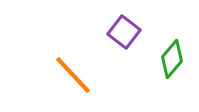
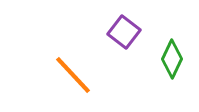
green diamond: rotated 15 degrees counterclockwise
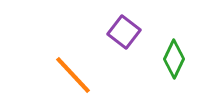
green diamond: moved 2 px right
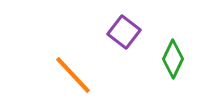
green diamond: moved 1 px left
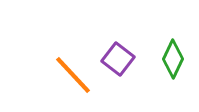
purple square: moved 6 px left, 27 px down
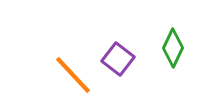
green diamond: moved 11 px up
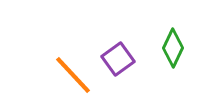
purple square: rotated 16 degrees clockwise
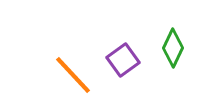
purple square: moved 5 px right, 1 px down
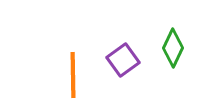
orange line: rotated 42 degrees clockwise
